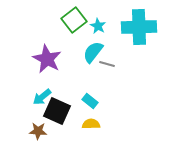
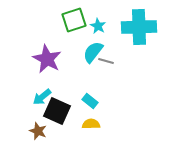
green square: rotated 20 degrees clockwise
gray line: moved 1 px left, 3 px up
brown star: rotated 18 degrees clockwise
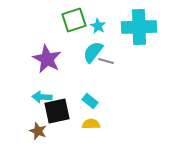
cyan arrow: rotated 42 degrees clockwise
black square: rotated 36 degrees counterclockwise
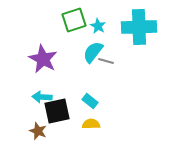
purple star: moved 4 px left
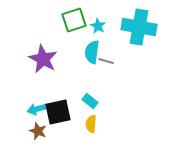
cyan cross: rotated 12 degrees clockwise
cyan semicircle: moved 1 px left; rotated 30 degrees counterclockwise
cyan arrow: moved 5 px left, 12 px down; rotated 18 degrees counterclockwise
black square: moved 1 px right, 1 px down
yellow semicircle: rotated 84 degrees counterclockwise
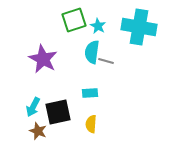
cyan rectangle: moved 8 px up; rotated 42 degrees counterclockwise
cyan arrow: moved 4 px left, 2 px up; rotated 48 degrees counterclockwise
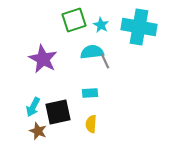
cyan star: moved 3 px right, 1 px up
cyan semicircle: rotated 75 degrees clockwise
gray line: moved 1 px left; rotated 49 degrees clockwise
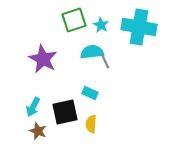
cyan rectangle: rotated 28 degrees clockwise
black square: moved 7 px right
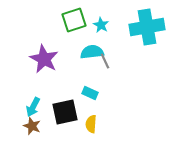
cyan cross: moved 8 px right; rotated 20 degrees counterclockwise
purple star: moved 1 px right
brown star: moved 6 px left, 5 px up
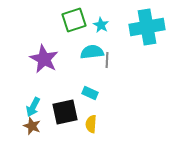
gray line: moved 2 px right, 1 px up; rotated 28 degrees clockwise
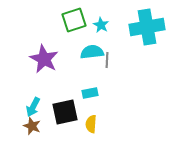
cyan rectangle: rotated 35 degrees counterclockwise
